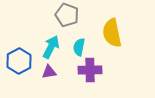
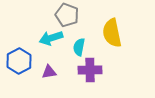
cyan arrow: moved 9 px up; rotated 135 degrees counterclockwise
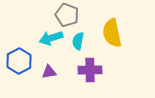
cyan semicircle: moved 1 px left, 6 px up
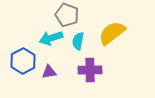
yellow semicircle: rotated 64 degrees clockwise
blue hexagon: moved 4 px right
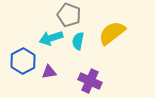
gray pentagon: moved 2 px right
purple cross: moved 11 px down; rotated 25 degrees clockwise
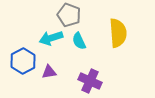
yellow semicircle: moved 6 px right; rotated 124 degrees clockwise
cyan semicircle: moved 1 px right; rotated 36 degrees counterclockwise
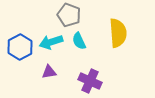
cyan arrow: moved 4 px down
blue hexagon: moved 3 px left, 14 px up
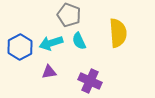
cyan arrow: moved 1 px down
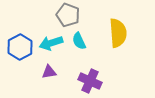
gray pentagon: moved 1 px left
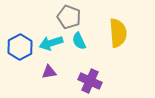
gray pentagon: moved 1 px right, 2 px down
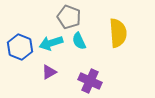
blue hexagon: rotated 10 degrees counterclockwise
purple triangle: rotated 21 degrees counterclockwise
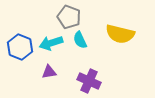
yellow semicircle: moved 2 px right, 1 px down; rotated 108 degrees clockwise
cyan semicircle: moved 1 px right, 1 px up
purple triangle: rotated 21 degrees clockwise
purple cross: moved 1 px left
